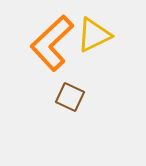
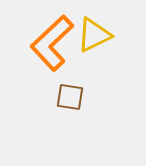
brown square: rotated 16 degrees counterclockwise
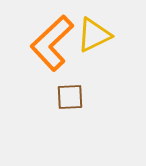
brown square: rotated 12 degrees counterclockwise
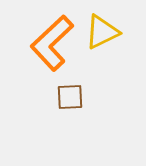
yellow triangle: moved 8 px right, 3 px up
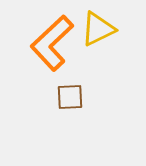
yellow triangle: moved 4 px left, 3 px up
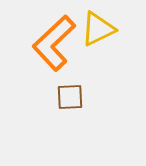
orange L-shape: moved 2 px right
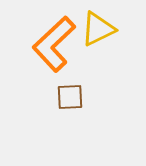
orange L-shape: moved 1 px down
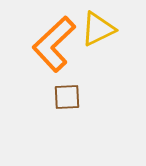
brown square: moved 3 px left
